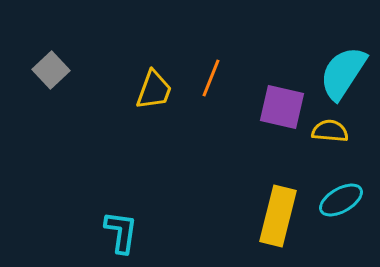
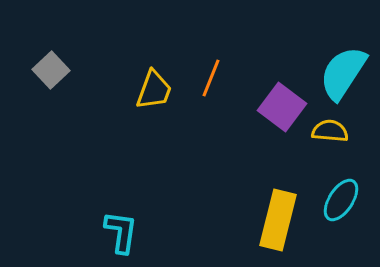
purple square: rotated 24 degrees clockwise
cyan ellipse: rotated 27 degrees counterclockwise
yellow rectangle: moved 4 px down
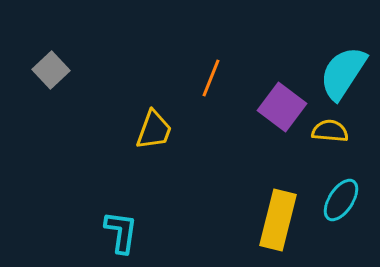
yellow trapezoid: moved 40 px down
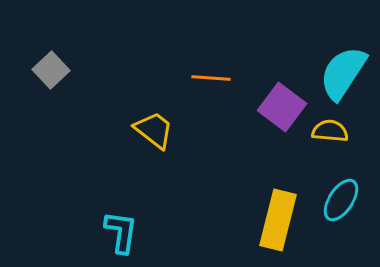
orange line: rotated 72 degrees clockwise
yellow trapezoid: rotated 72 degrees counterclockwise
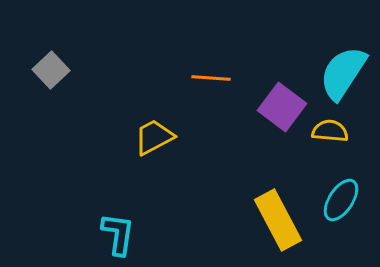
yellow trapezoid: moved 7 px down; rotated 66 degrees counterclockwise
yellow rectangle: rotated 42 degrees counterclockwise
cyan L-shape: moved 3 px left, 2 px down
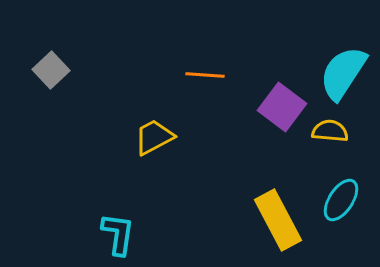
orange line: moved 6 px left, 3 px up
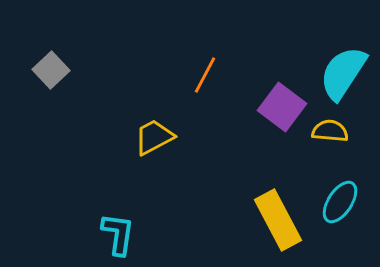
orange line: rotated 66 degrees counterclockwise
cyan ellipse: moved 1 px left, 2 px down
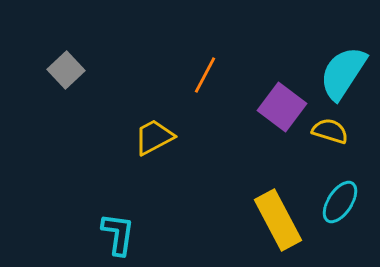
gray square: moved 15 px right
yellow semicircle: rotated 12 degrees clockwise
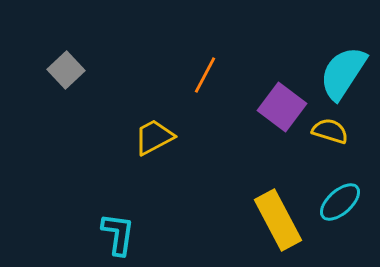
cyan ellipse: rotated 15 degrees clockwise
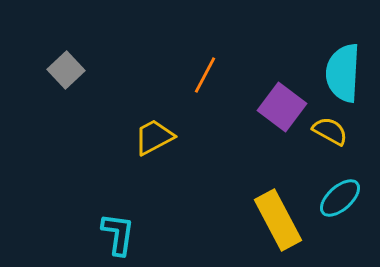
cyan semicircle: rotated 30 degrees counterclockwise
yellow semicircle: rotated 12 degrees clockwise
cyan ellipse: moved 4 px up
